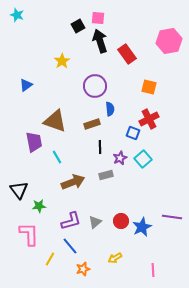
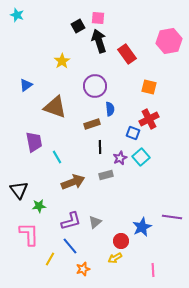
black arrow: moved 1 px left
brown triangle: moved 14 px up
cyan square: moved 2 px left, 2 px up
red circle: moved 20 px down
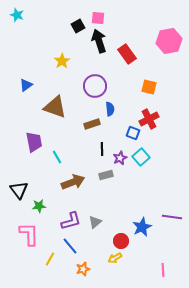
black line: moved 2 px right, 2 px down
pink line: moved 10 px right
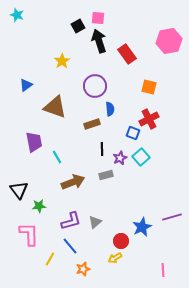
purple line: rotated 24 degrees counterclockwise
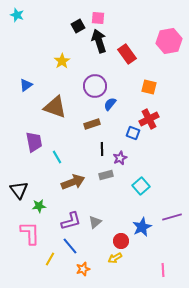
blue semicircle: moved 5 px up; rotated 136 degrees counterclockwise
cyan square: moved 29 px down
pink L-shape: moved 1 px right, 1 px up
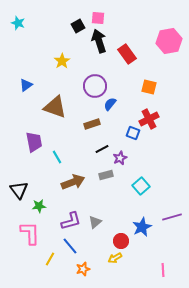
cyan star: moved 1 px right, 8 px down
black line: rotated 64 degrees clockwise
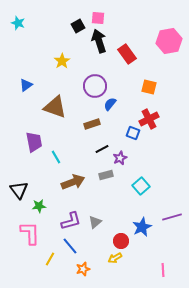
cyan line: moved 1 px left
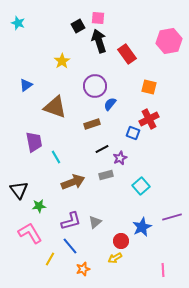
pink L-shape: rotated 30 degrees counterclockwise
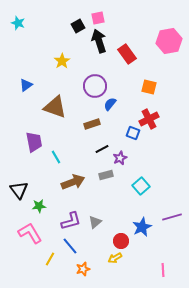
pink square: rotated 16 degrees counterclockwise
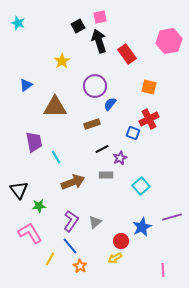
pink square: moved 2 px right, 1 px up
brown triangle: rotated 20 degrees counterclockwise
gray rectangle: rotated 16 degrees clockwise
purple L-shape: rotated 40 degrees counterclockwise
orange star: moved 3 px left, 3 px up; rotated 24 degrees counterclockwise
